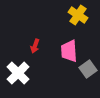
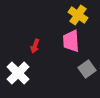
pink trapezoid: moved 2 px right, 10 px up
gray square: moved 1 px left
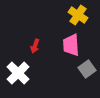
pink trapezoid: moved 4 px down
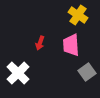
red arrow: moved 5 px right, 3 px up
gray square: moved 3 px down
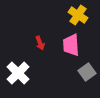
red arrow: rotated 40 degrees counterclockwise
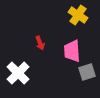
pink trapezoid: moved 1 px right, 6 px down
gray square: rotated 18 degrees clockwise
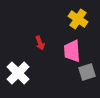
yellow cross: moved 4 px down
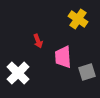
red arrow: moved 2 px left, 2 px up
pink trapezoid: moved 9 px left, 6 px down
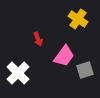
red arrow: moved 2 px up
pink trapezoid: moved 1 px right, 1 px up; rotated 140 degrees counterclockwise
gray square: moved 2 px left, 2 px up
